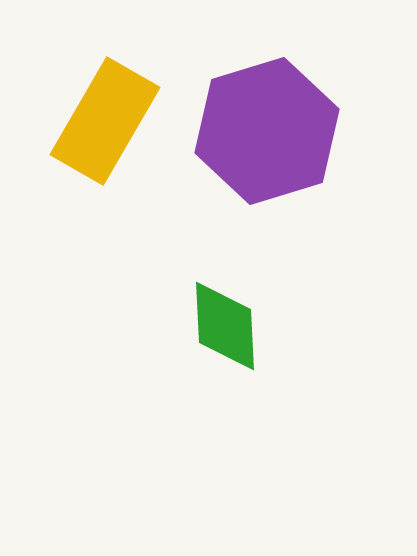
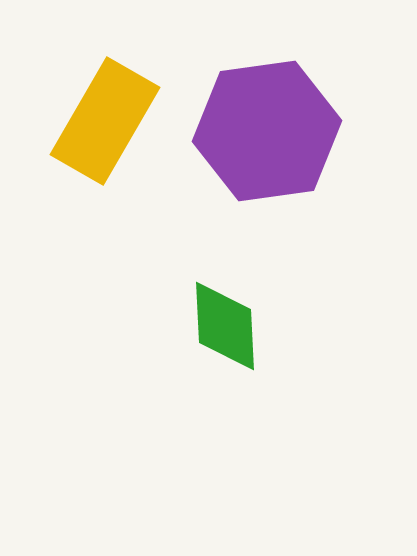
purple hexagon: rotated 9 degrees clockwise
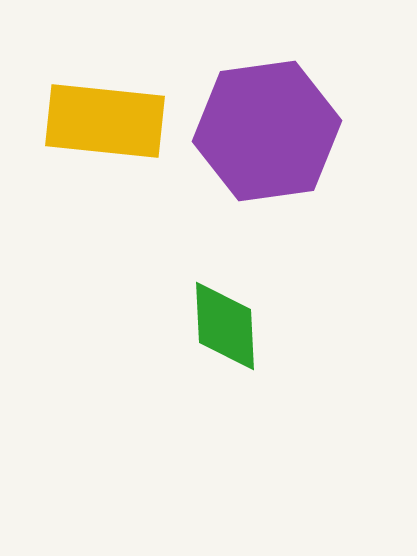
yellow rectangle: rotated 66 degrees clockwise
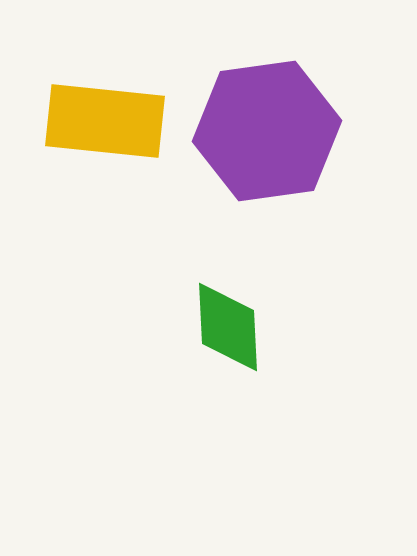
green diamond: moved 3 px right, 1 px down
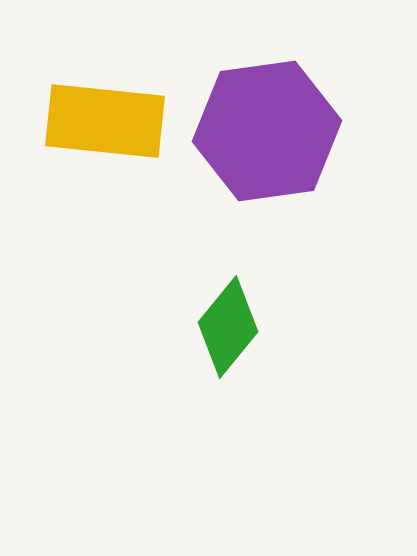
green diamond: rotated 42 degrees clockwise
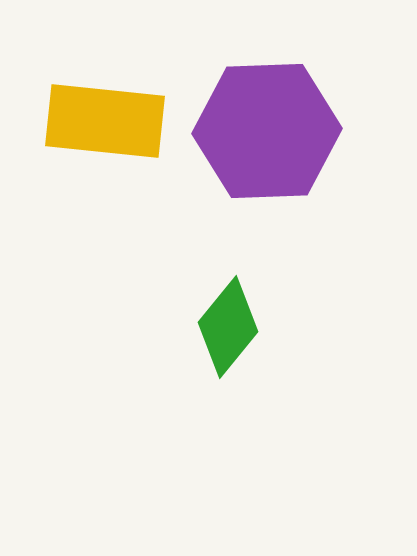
purple hexagon: rotated 6 degrees clockwise
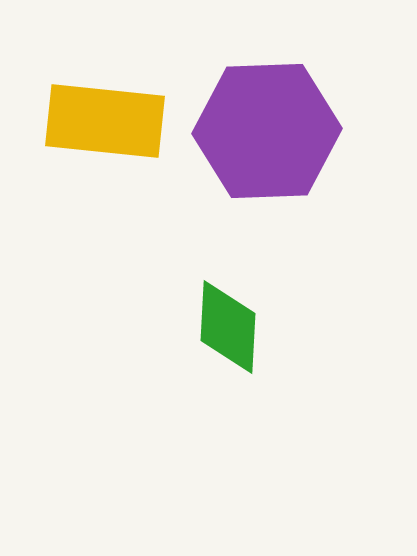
green diamond: rotated 36 degrees counterclockwise
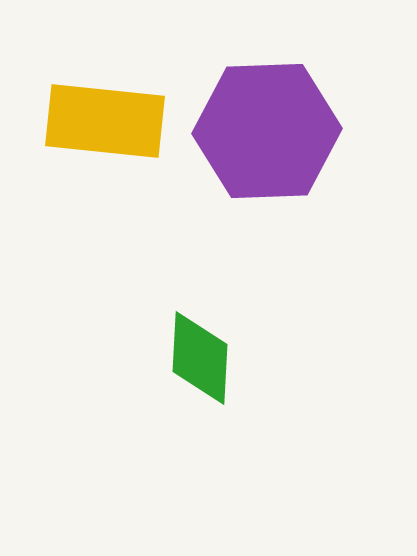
green diamond: moved 28 px left, 31 px down
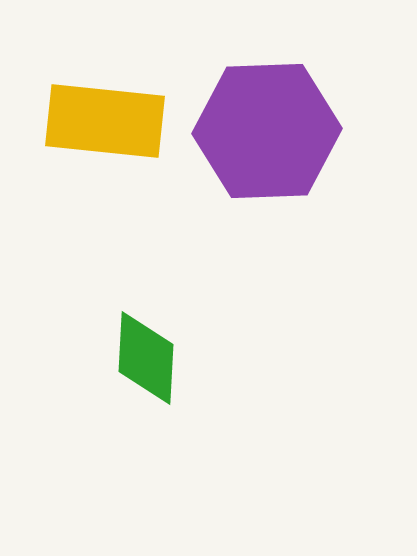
green diamond: moved 54 px left
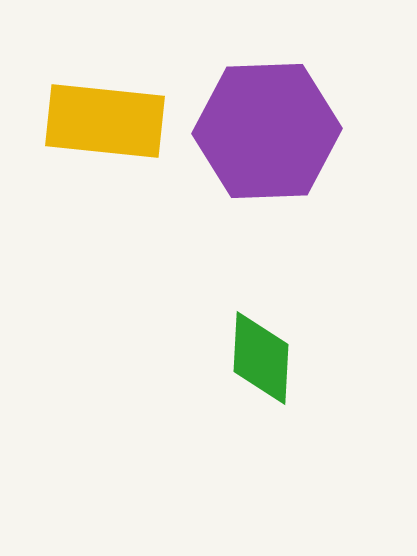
green diamond: moved 115 px right
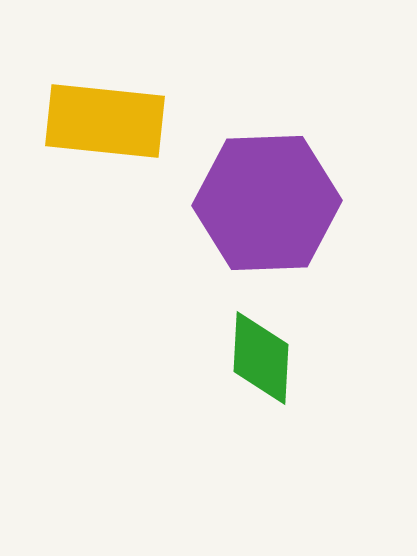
purple hexagon: moved 72 px down
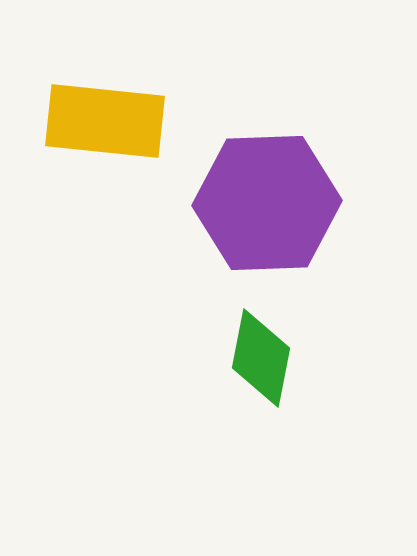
green diamond: rotated 8 degrees clockwise
